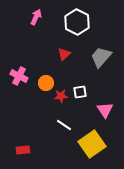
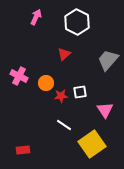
gray trapezoid: moved 7 px right, 3 px down
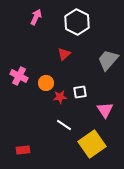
red star: moved 1 px left, 1 px down
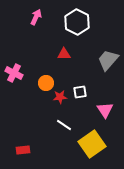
red triangle: rotated 40 degrees clockwise
pink cross: moved 5 px left, 3 px up
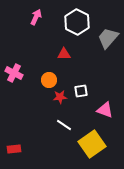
gray trapezoid: moved 22 px up
orange circle: moved 3 px right, 3 px up
white square: moved 1 px right, 1 px up
pink triangle: rotated 36 degrees counterclockwise
red rectangle: moved 9 px left, 1 px up
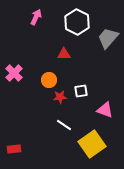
pink cross: rotated 18 degrees clockwise
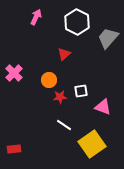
red triangle: rotated 40 degrees counterclockwise
pink triangle: moved 2 px left, 3 px up
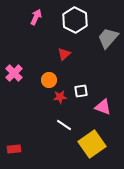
white hexagon: moved 2 px left, 2 px up
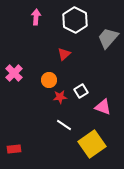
pink arrow: rotated 21 degrees counterclockwise
white square: rotated 24 degrees counterclockwise
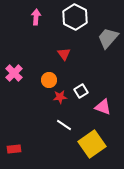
white hexagon: moved 3 px up
red triangle: rotated 24 degrees counterclockwise
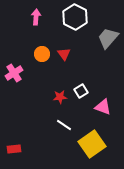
pink cross: rotated 12 degrees clockwise
orange circle: moved 7 px left, 26 px up
